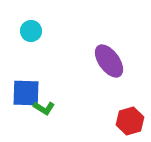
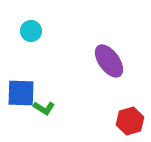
blue square: moved 5 px left
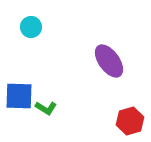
cyan circle: moved 4 px up
blue square: moved 2 px left, 3 px down
green L-shape: moved 2 px right
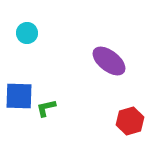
cyan circle: moved 4 px left, 6 px down
purple ellipse: rotated 16 degrees counterclockwise
green L-shape: rotated 135 degrees clockwise
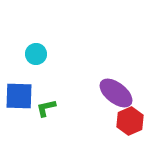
cyan circle: moved 9 px right, 21 px down
purple ellipse: moved 7 px right, 32 px down
red hexagon: rotated 8 degrees counterclockwise
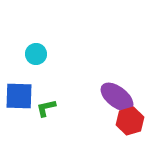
purple ellipse: moved 1 px right, 4 px down
red hexagon: rotated 8 degrees clockwise
